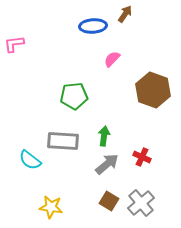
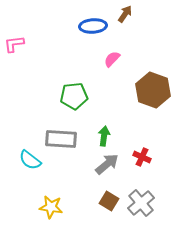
gray rectangle: moved 2 px left, 2 px up
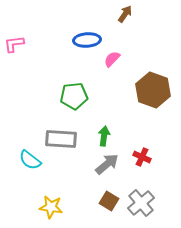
blue ellipse: moved 6 px left, 14 px down
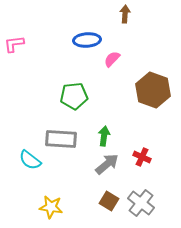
brown arrow: rotated 30 degrees counterclockwise
gray cross: rotated 12 degrees counterclockwise
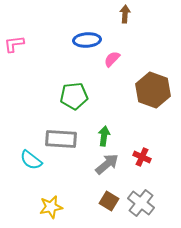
cyan semicircle: moved 1 px right
yellow star: rotated 20 degrees counterclockwise
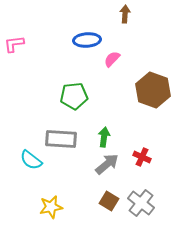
green arrow: moved 1 px down
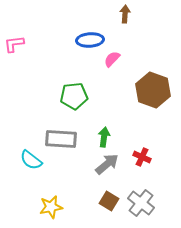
blue ellipse: moved 3 px right
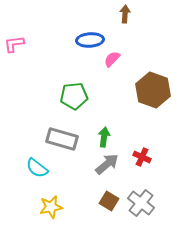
gray rectangle: moved 1 px right; rotated 12 degrees clockwise
cyan semicircle: moved 6 px right, 8 px down
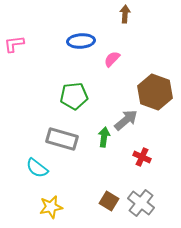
blue ellipse: moved 9 px left, 1 px down
brown hexagon: moved 2 px right, 2 px down
gray arrow: moved 19 px right, 44 px up
